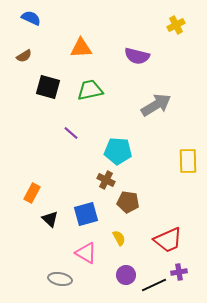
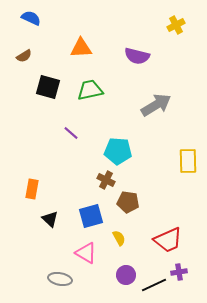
orange rectangle: moved 4 px up; rotated 18 degrees counterclockwise
blue square: moved 5 px right, 2 px down
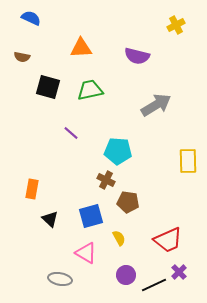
brown semicircle: moved 2 px left, 1 px down; rotated 42 degrees clockwise
purple cross: rotated 35 degrees counterclockwise
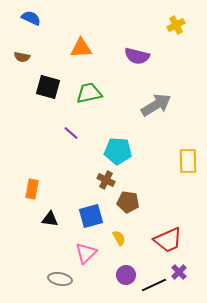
green trapezoid: moved 1 px left, 3 px down
black triangle: rotated 36 degrees counterclockwise
pink triangle: rotated 45 degrees clockwise
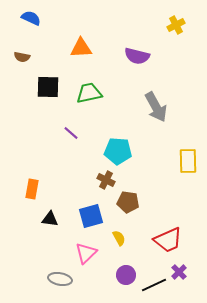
black square: rotated 15 degrees counterclockwise
gray arrow: moved 2 px down; rotated 92 degrees clockwise
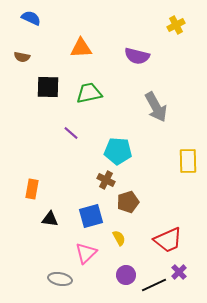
brown pentagon: rotated 25 degrees counterclockwise
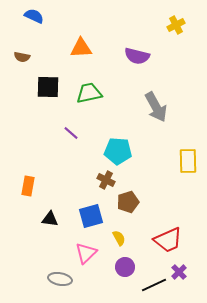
blue semicircle: moved 3 px right, 2 px up
orange rectangle: moved 4 px left, 3 px up
purple circle: moved 1 px left, 8 px up
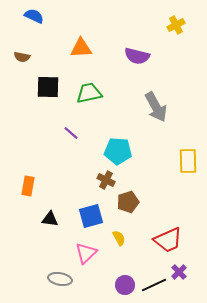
purple circle: moved 18 px down
